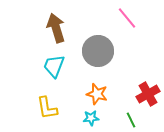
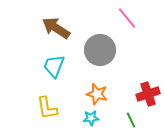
brown arrow: rotated 40 degrees counterclockwise
gray circle: moved 2 px right, 1 px up
red cross: rotated 10 degrees clockwise
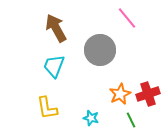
brown arrow: rotated 28 degrees clockwise
orange star: moved 23 px right; rotated 30 degrees clockwise
cyan star: rotated 21 degrees clockwise
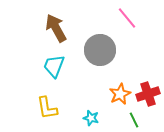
green line: moved 3 px right
